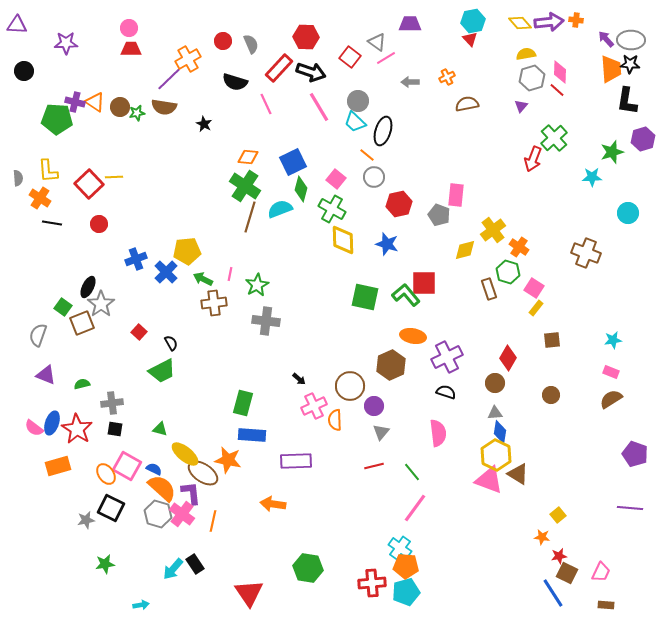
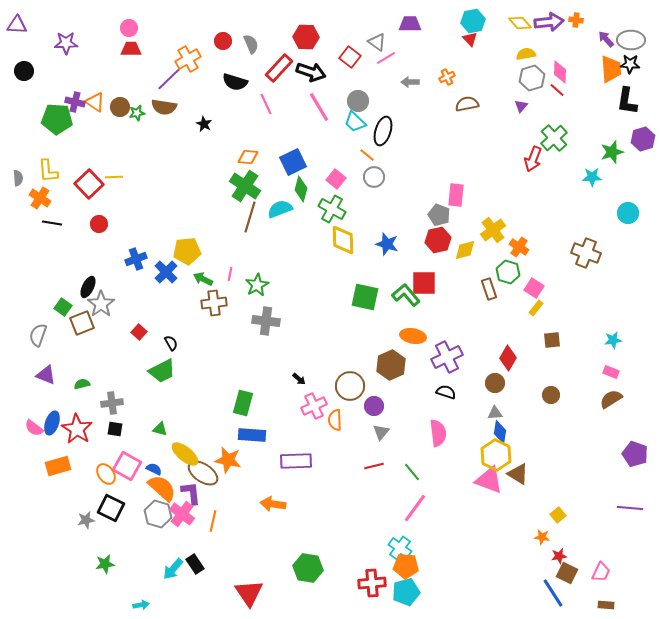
red hexagon at (399, 204): moved 39 px right, 36 px down
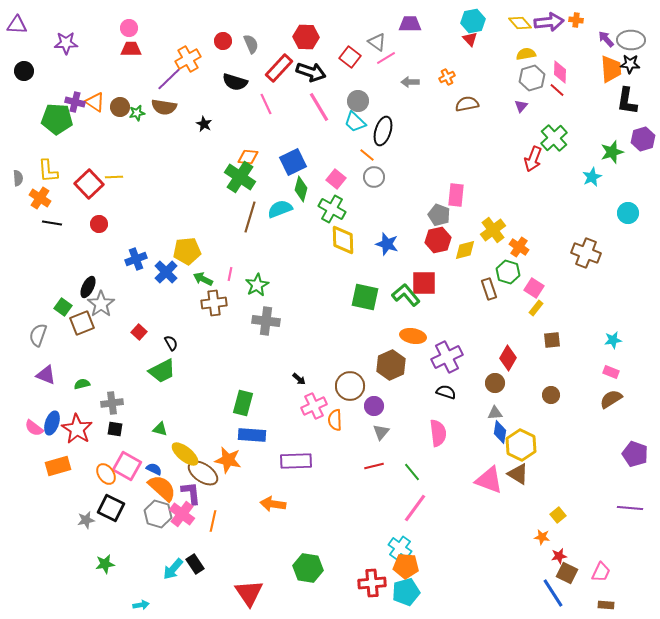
cyan star at (592, 177): rotated 24 degrees counterclockwise
green cross at (245, 186): moved 5 px left, 9 px up
yellow hexagon at (496, 455): moved 25 px right, 10 px up
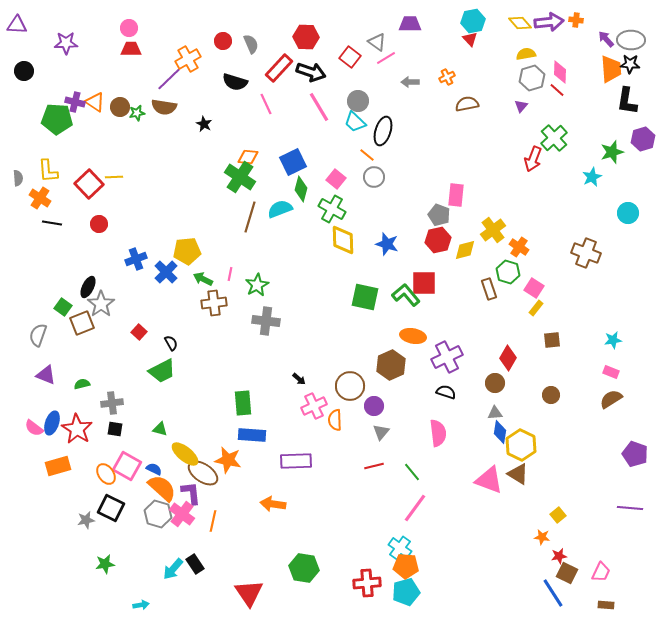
green rectangle at (243, 403): rotated 20 degrees counterclockwise
green hexagon at (308, 568): moved 4 px left
red cross at (372, 583): moved 5 px left
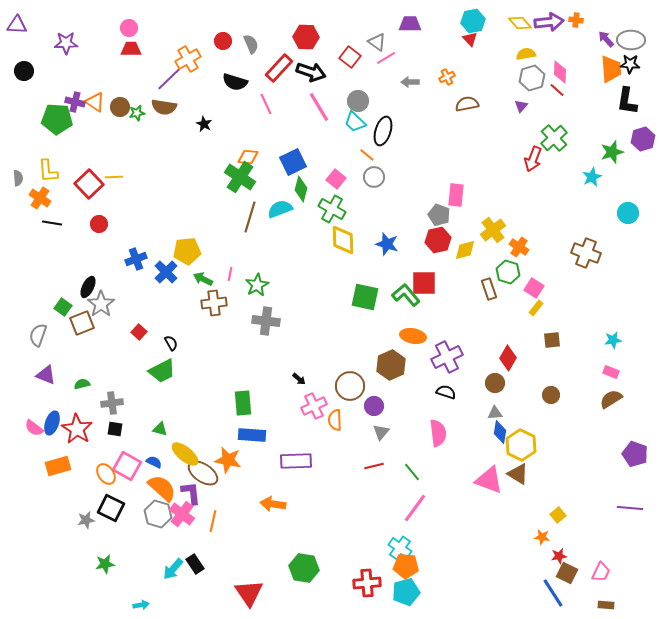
blue semicircle at (154, 469): moved 7 px up
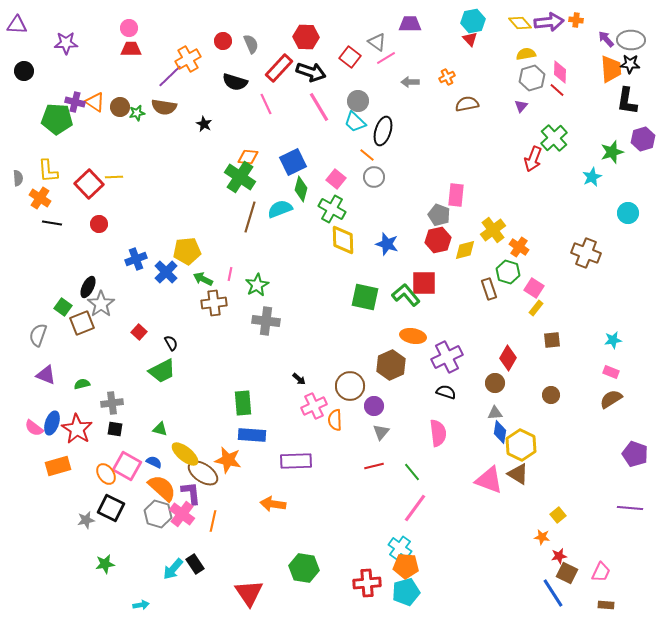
purple line at (169, 79): moved 1 px right, 3 px up
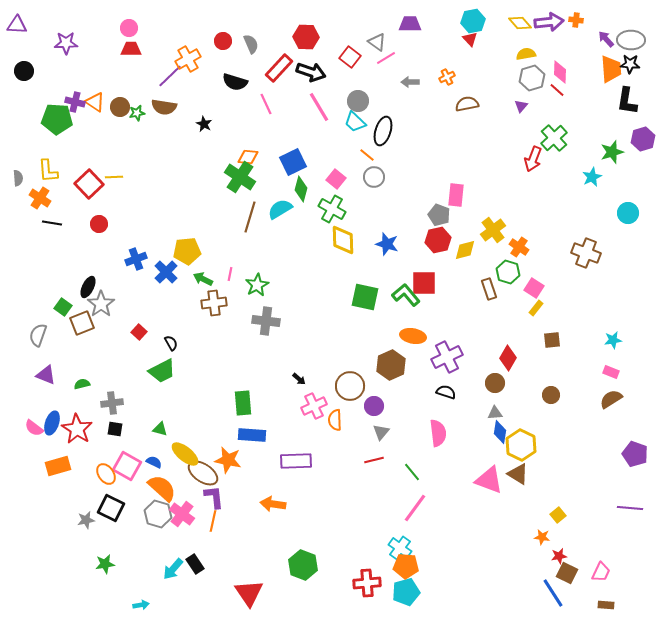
cyan semicircle at (280, 209): rotated 10 degrees counterclockwise
red line at (374, 466): moved 6 px up
purple L-shape at (191, 493): moved 23 px right, 4 px down
green hexagon at (304, 568): moved 1 px left, 3 px up; rotated 12 degrees clockwise
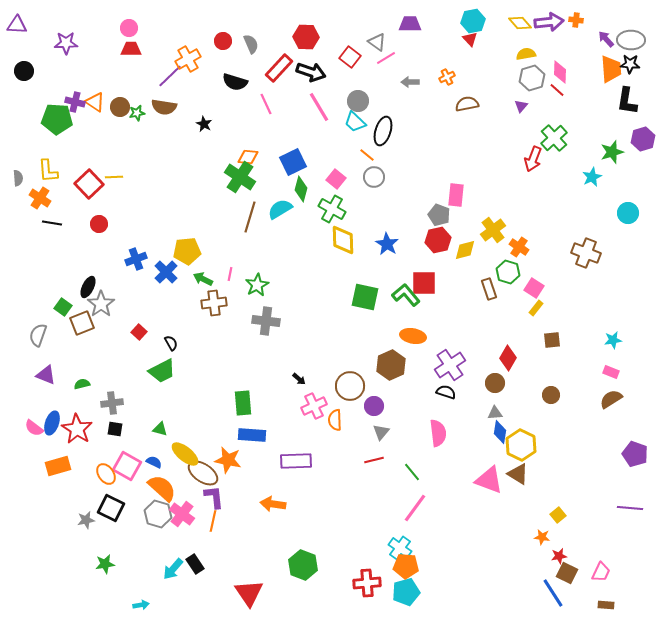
blue star at (387, 244): rotated 15 degrees clockwise
purple cross at (447, 357): moved 3 px right, 8 px down; rotated 8 degrees counterclockwise
